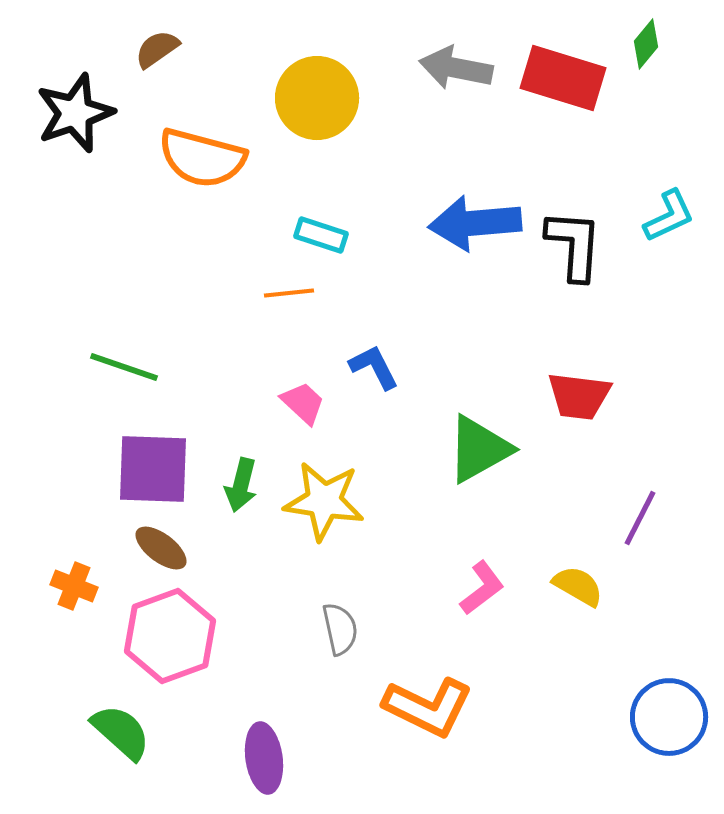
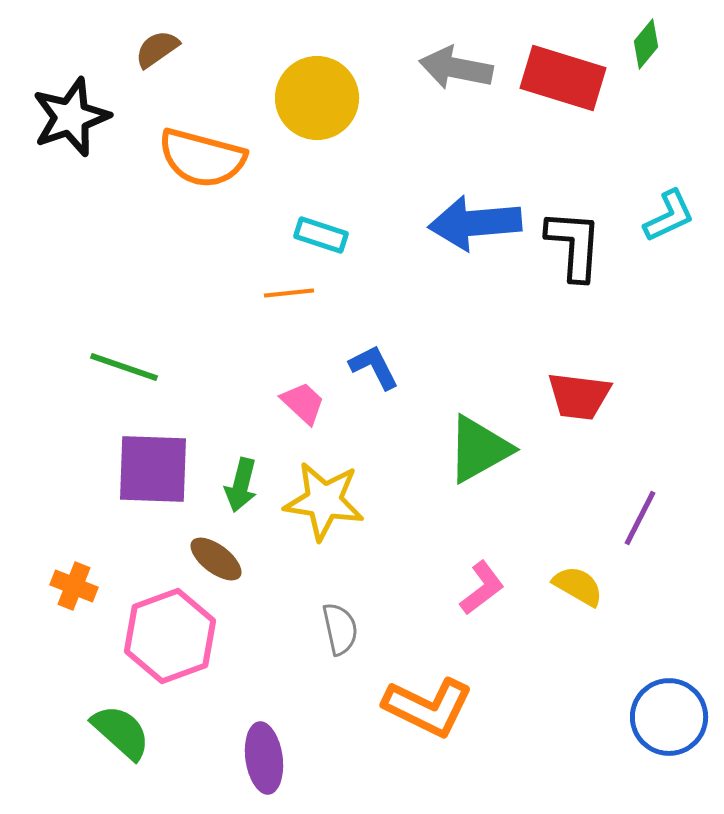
black star: moved 4 px left, 4 px down
brown ellipse: moved 55 px right, 11 px down
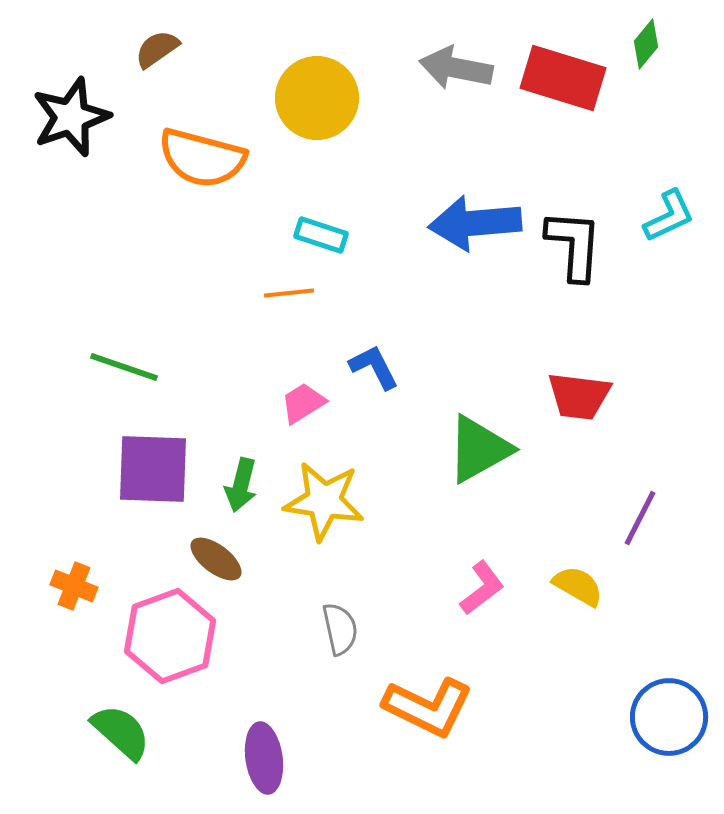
pink trapezoid: rotated 75 degrees counterclockwise
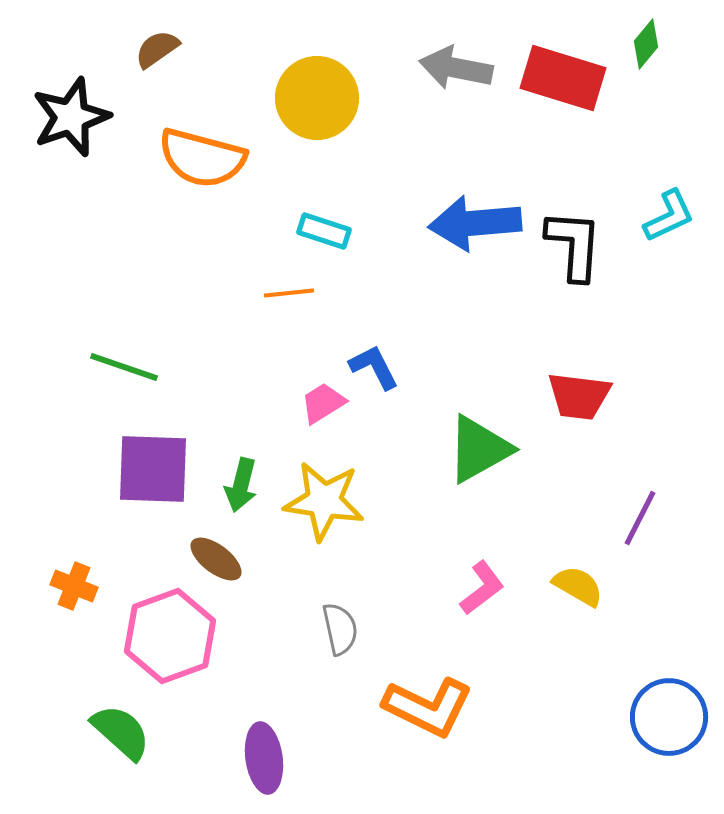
cyan rectangle: moved 3 px right, 4 px up
pink trapezoid: moved 20 px right
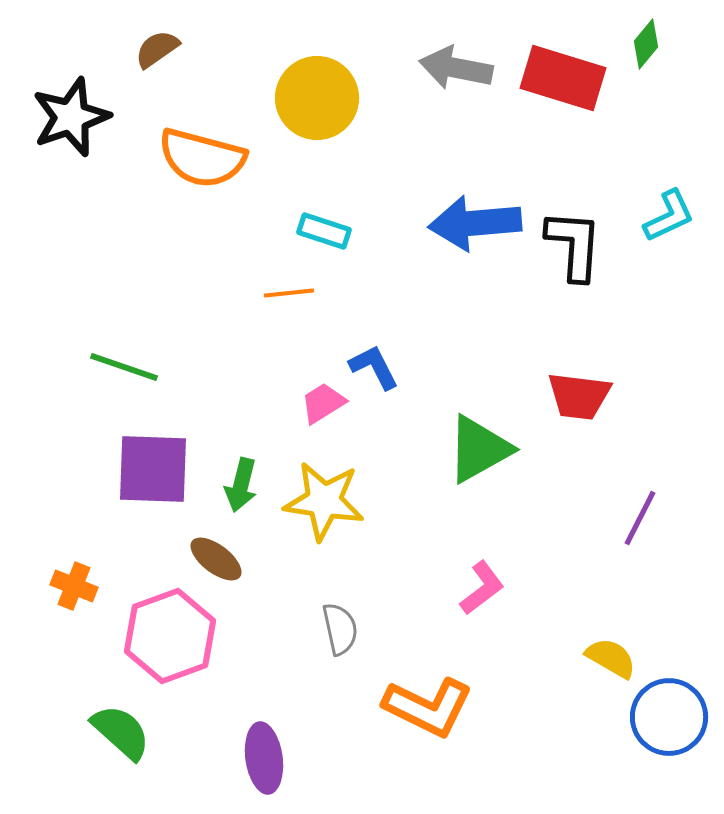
yellow semicircle: moved 33 px right, 72 px down
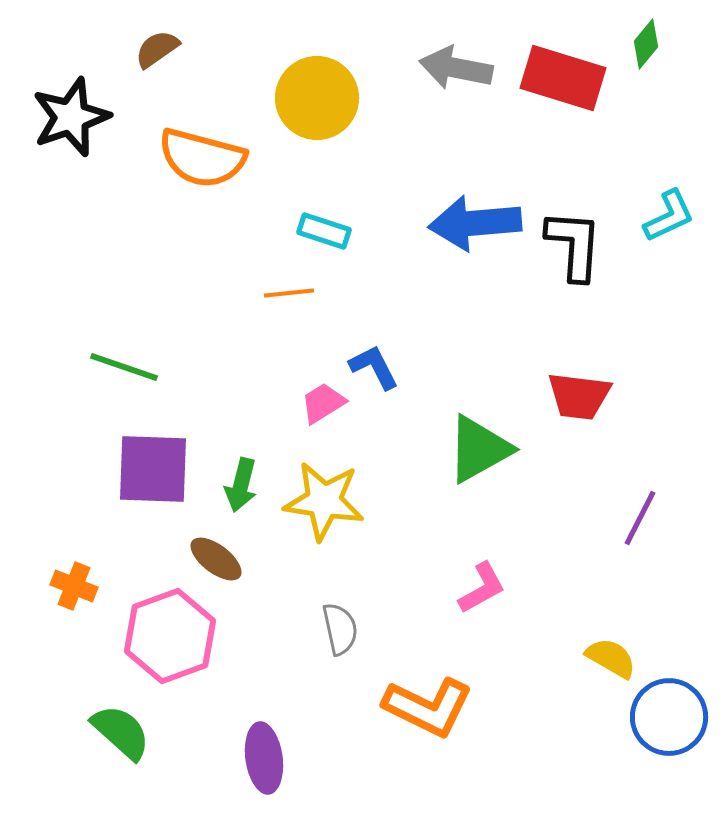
pink L-shape: rotated 8 degrees clockwise
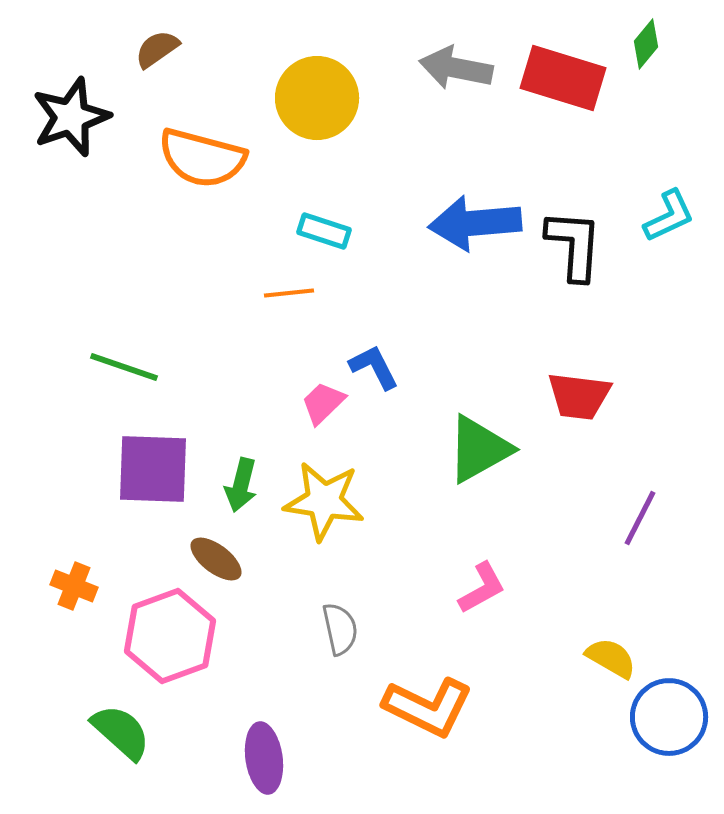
pink trapezoid: rotated 12 degrees counterclockwise
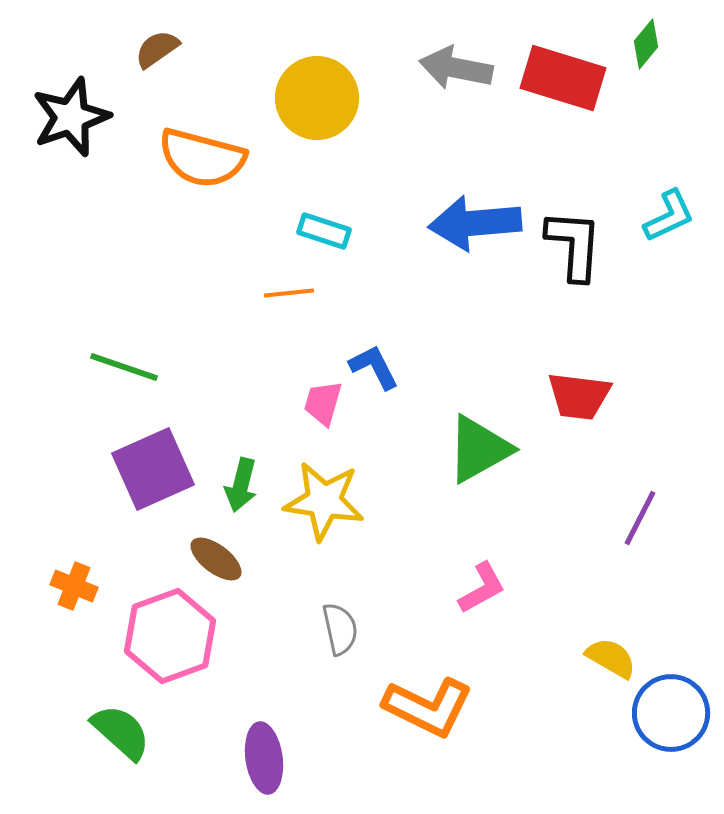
pink trapezoid: rotated 30 degrees counterclockwise
purple square: rotated 26 degrees counterclockwise
blue circle: moved 2 px right, 4 px up
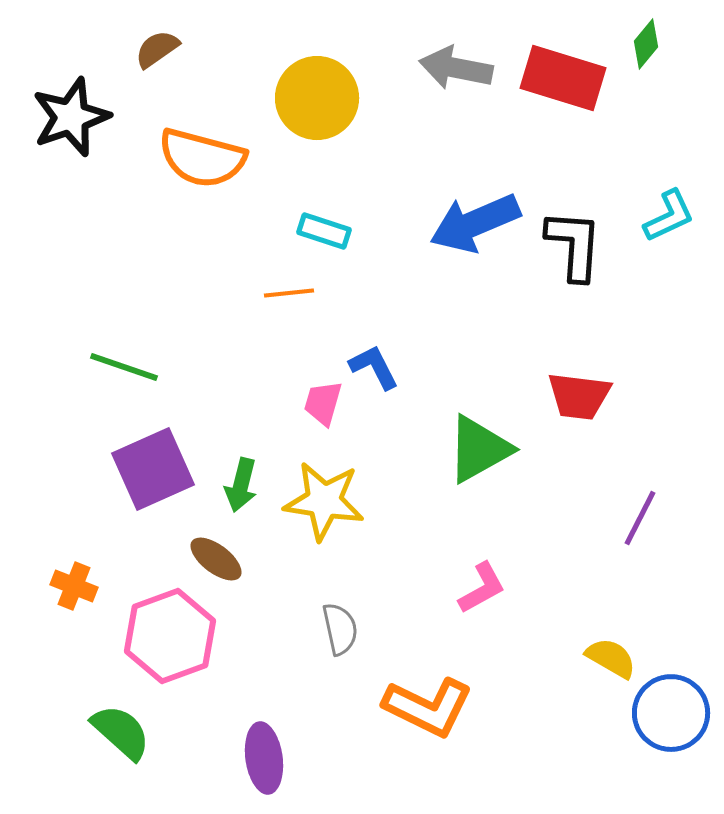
blue arrow: rotated 18 degrees counterclockwise
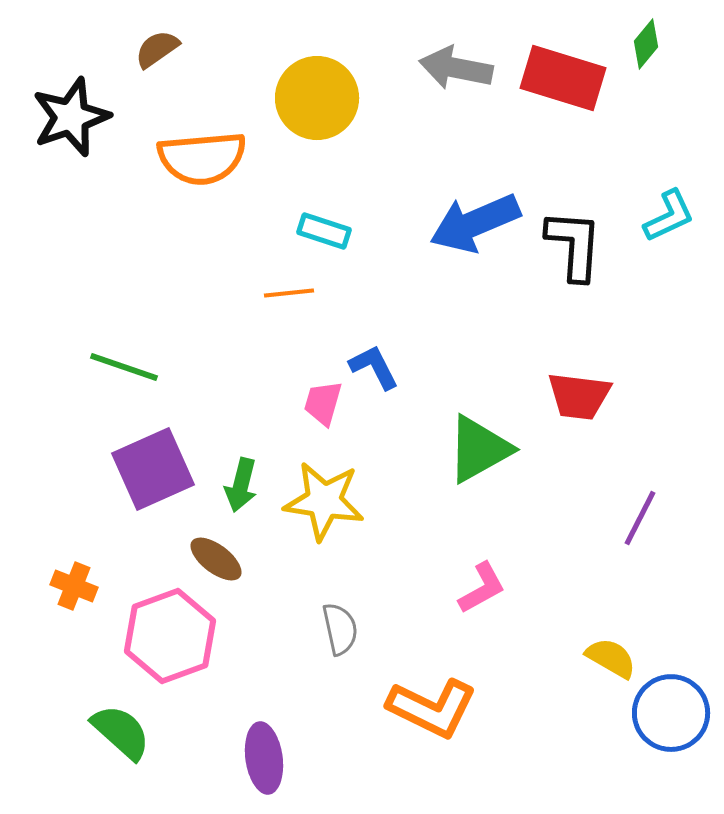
orange semicircle: rotated 20 degrees counterclockwise
orange L-shape: moved 4 px right, 1 px down
